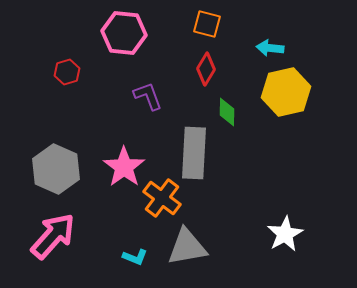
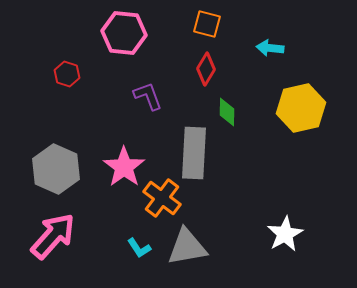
red hexagon: moved 2 px down; rotated 25 degrees counterclockwise
yellow hexagon: moved 15 px right, 16 px down
cyan L-shape: moved 4 px right, 9 px up; rotated 35 degrees clockwise
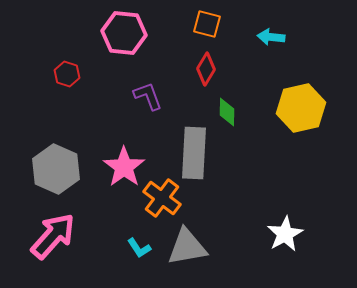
cyan arrow: moved 1 px right, 11 px up
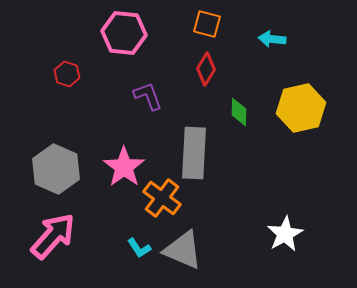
cyan arrow: moved 1 px right, 2 px down
green diamond: moved 12 px right
gray triangle: moved 4 px left, 3 px down; rotated 33 degrees clockwise
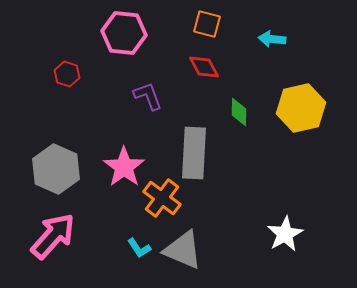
red diamond: moved 2 px left, 2 px up; rotated 60 degrees counterclockwise
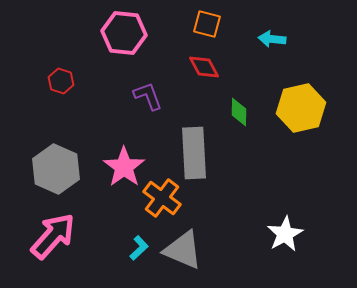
red hexagon: moved 6 px left, 7 px down
gray rectangle: rotated 6 degrees counterclockwise
cyan L-shape: rotated 100 degrees counterclockwise
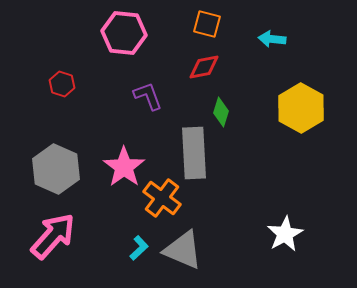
red diamond: rotated 72 degrees counterclockwise
red hexagon: moved 1 px right, 3 px down
yellow hexagon: rotated 18 degrees counterclockwise
green diamond: moved 18 px left; rotated 16 degrees clockwise
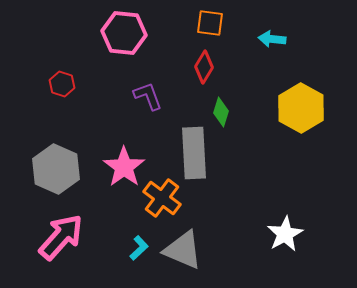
orange square: moved 3 px right, 1 px up; rotated 8 degrees counterclockwise
red diamond: rotated 48 degrees counterclockwise
pink arrow: moved 8 px right, 1 px down
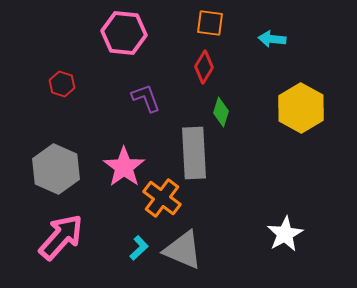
purple L-shape: moved 2 px left, 2 px down
